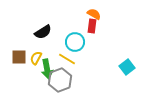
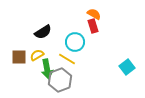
red rectangle: moved 1 px right; rotated 24 degrees counterclockwise
yellow semicircle: moved 1 px right, 3 px up; rotated 32 degrees clockwise
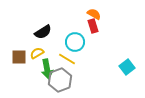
yellow semicircle: moved 2 px up
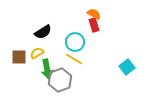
red rectangle: moved 1 px right, 1 px up
yellow line: moved 7 px right
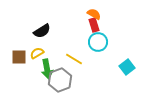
black semicircle: moved 1 px left, 1 px up
cyan circle: moved 23 px right
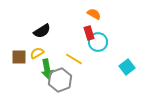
red rectangle: moved 5 px left, 8 px down
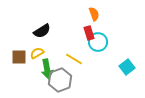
orange semicircle: rotated 40 degrees clockwise
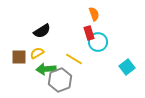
green arrow: moved 1 px left; rotated 96 degrees clockwise
